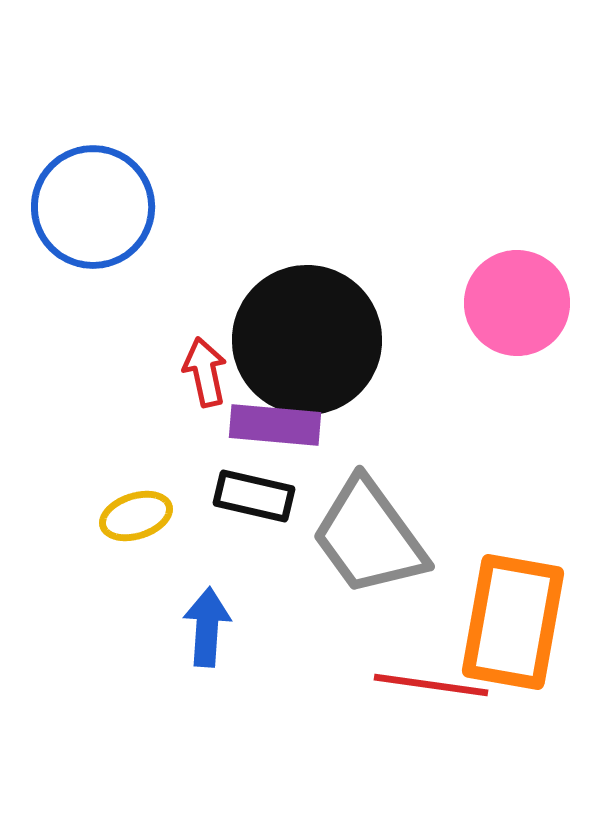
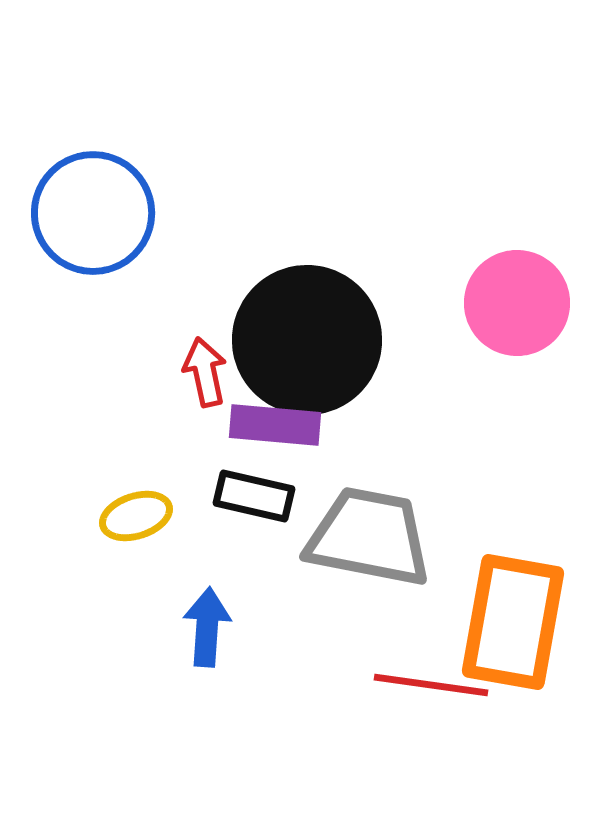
blue circle: moved 6 px down
gray trapezoid: rotated 137 degrees clockwise
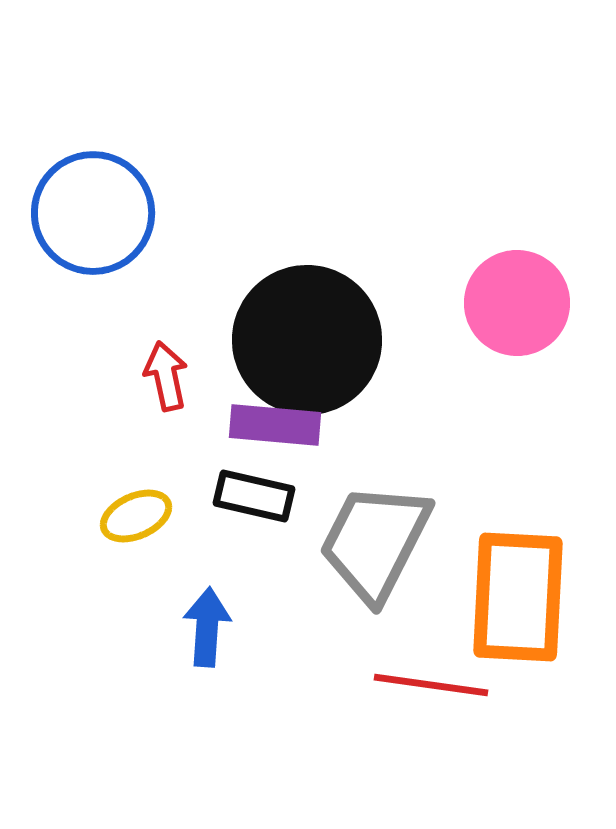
red arrow: moved 39 px left, 4 px down
yellow ellipse: rotated 6 degrees counterclockwise
gray trapezoid: moved 6 px right, 5 px down; rotated 74 degrees counterclockwise
orange rectangle: moved 5 px right, 25 px up; rotated 7 degrees counterclockwise
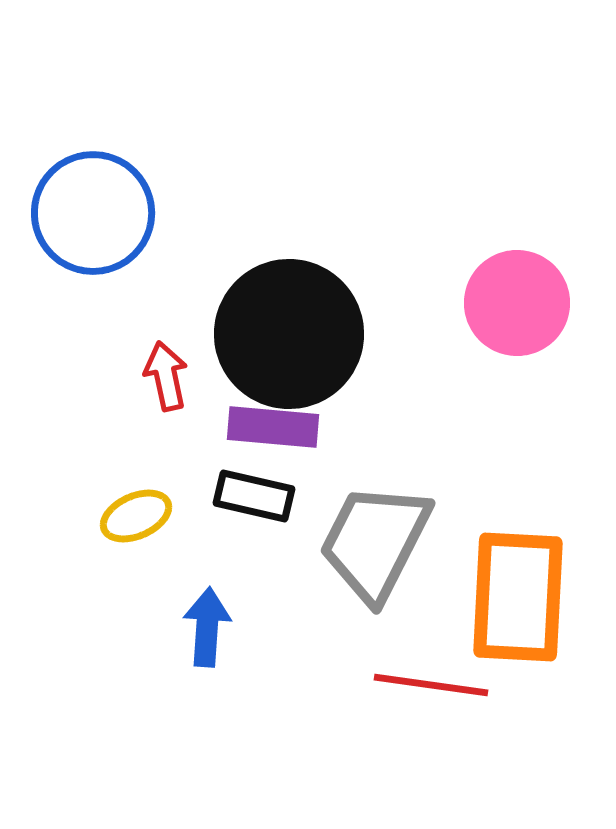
black circle: moved 18 px left, 6 px up
purple rectangle: moved 2 px left, 2 px down
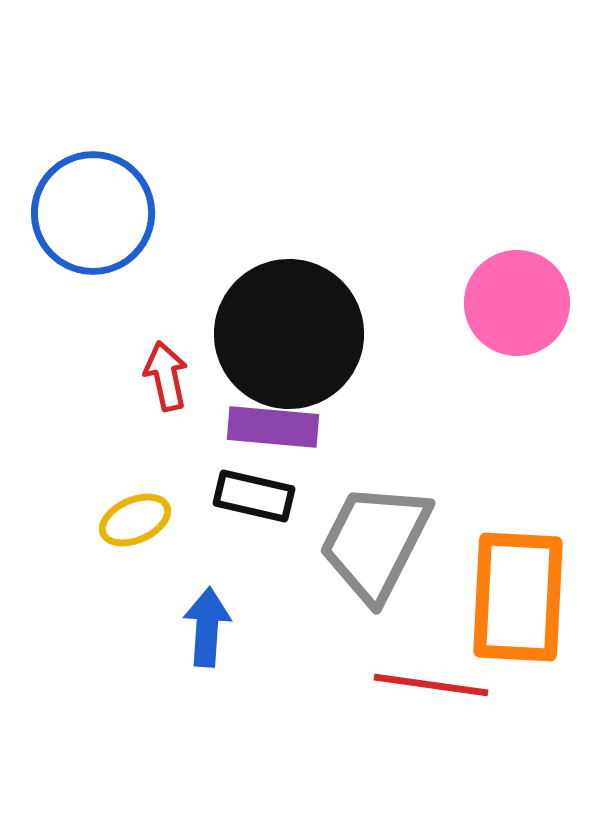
yellow ellipse: moved 1 px left, 4 px down
